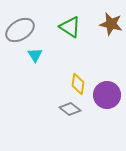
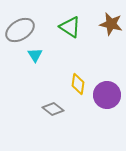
gray diamond: moved 17 px left
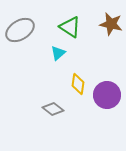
cyan triangle: moved 23 px right, 2 px up; rotated 21 degrees clockwise
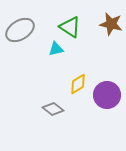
cyan triangle: moved 2 px left, 4 px up; rotated 28 degrees clockwise
yellow diamond: rotated 50 degrees clockwise
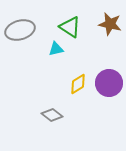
brown star: moved 1 px left
gray ellipse: rotated 16 degrees clockwise
purple circle: moved 2 px right, 12 px up
gray diamond: moved 1 px left, 6 px down
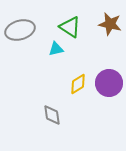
gray diamond: rotated 45 degrees clockwise
